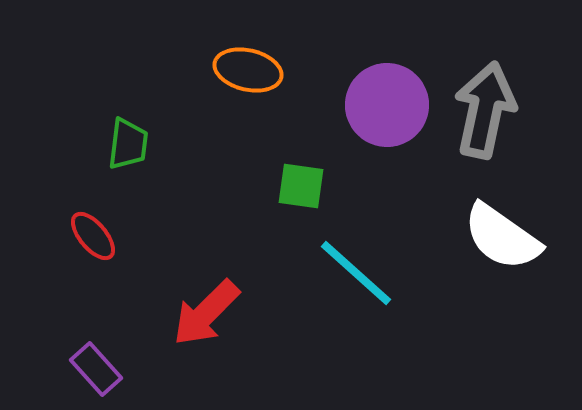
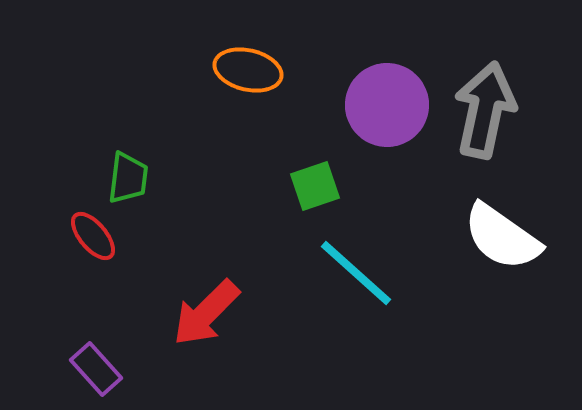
green trapezoid: moved 34 px down
green square: moved 14 px right; rotated 27 degrees counterclockwise
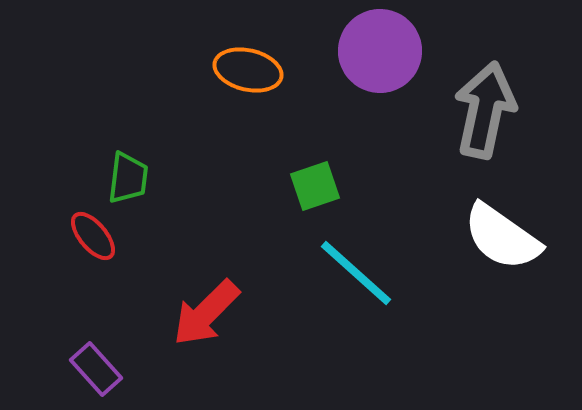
purple circle: moved 7 px left, 54 px up
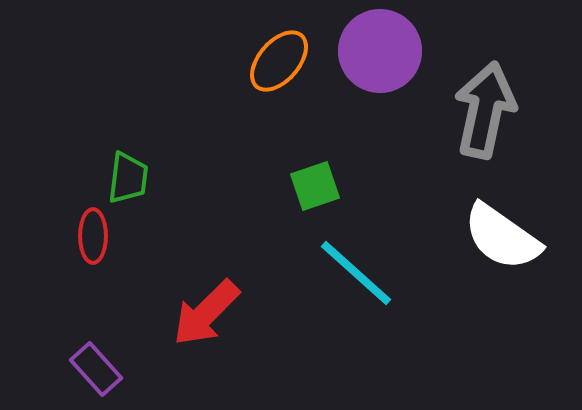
orange ellipse: moved 31 px right, 9 px up; rotated 62 degrees counterclockwise
red ellipse: rotated 40 degrees clockwise
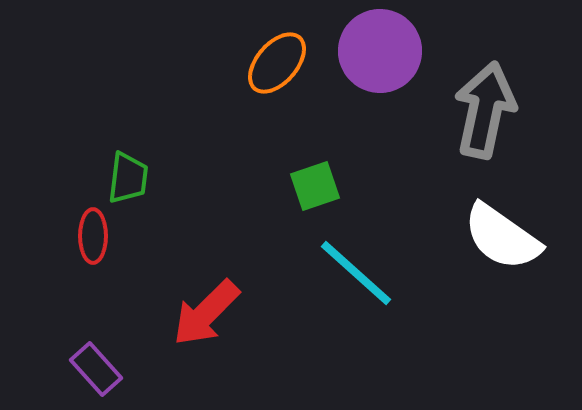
orange ellipse: moved 2 px left, 2 px down
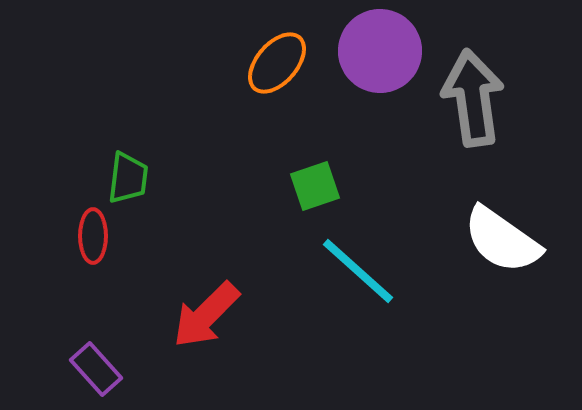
gray arrow: moved 12 px left, 12 px up; rotated 20 degrees counterclockwise
white semicircle: moved 3 px down
cyan line: moved 2 px right, 2 px up
red arrow: moved 2 px down
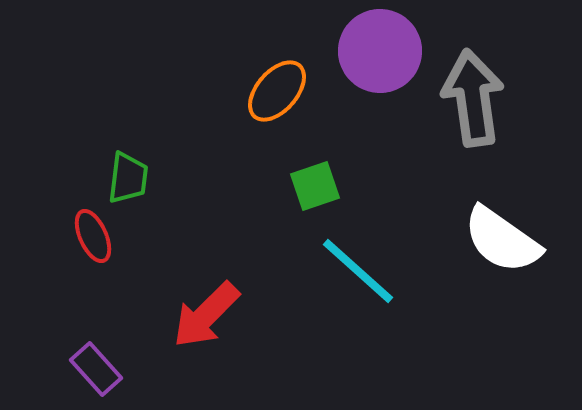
orange ellipse: moved 28 px down
red ellipse: rotated 24 degrees counterclockwise
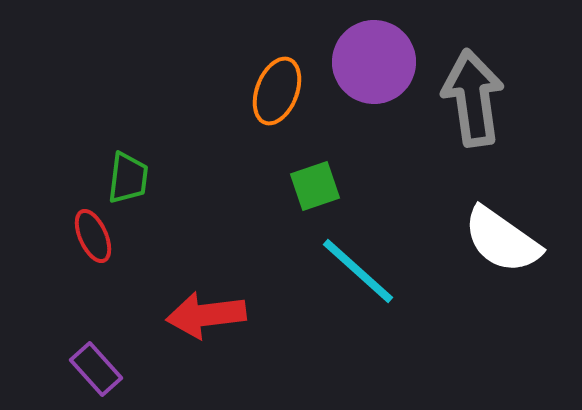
purple circle: moved 6 px left, 11 px down
orange ellipse: rotated 20 degrees counterclockwise
red arrow: rotated 38 degrees clockwise
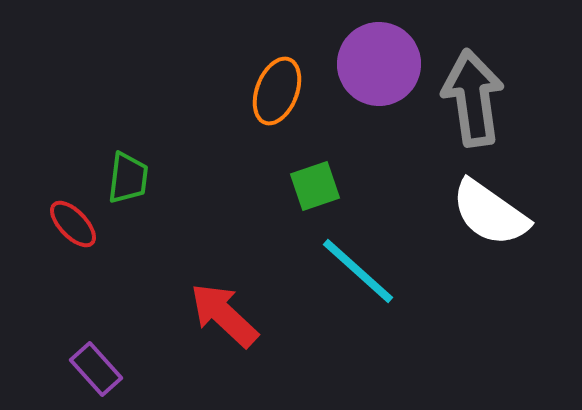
purple circle: moved 5 px right, 2 px down
red ellipse: moved 20 px left, 12 px up; rotated 20 degrees counterclockwise
white semicircle: moved 12 px left, 27 px up
red arrow: moved 18 px right; rotated 50 degrees clockwise
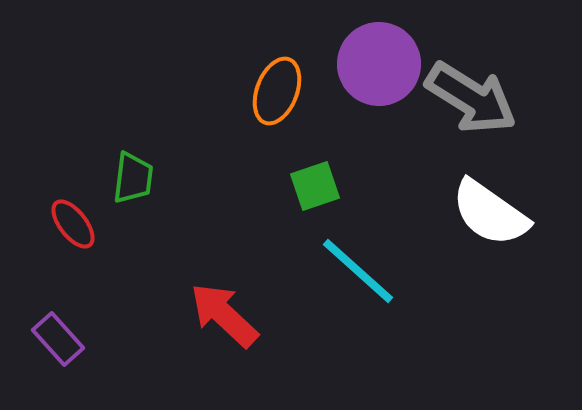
gray arrow: moved 2 px left; rotated 130 degrees clockwise
green trapezoid: moved 5 px right
red ellipse: rotated 6 degrees clockwise
purple rectangle: moved 38 px left, 30 px up
